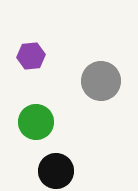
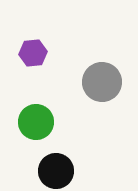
purple hexagon: moved 2 px right, 3 px up
gray circle: moved 1 px right, 1 px down
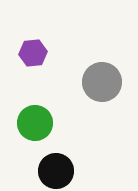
green circle: moved 1 px left, 1 px down
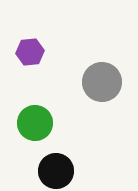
purple hexagon: moved 3 px left, 1 px up
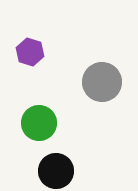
purple hexagon: rotated 24 degrees clockwise
green circle: moved 4 px right
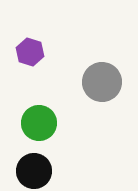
black circle: moved 22 px left
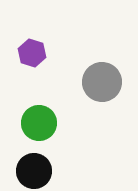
purple hexagon: moved 2 px right, 1 px down
